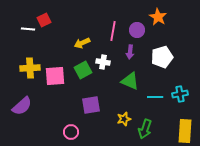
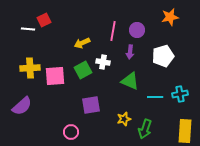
orange star: moved 12 px right; rotated 30 degrees clockwise
white pentagon: moved 1 px right, 1 px up
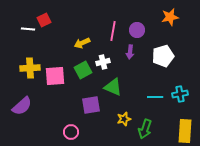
white cross: rotated 24 degrees counterclockwise
green triangle: moved 17 px left, 6 px down
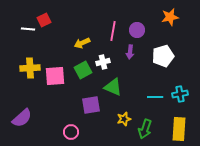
purple semicircle: moved 12 px down
yellow rectangle: moved 6 px left, 2 px up
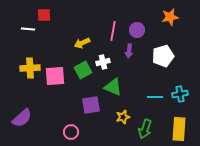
red square: moved 5 px up; rotated 24 degrees clockwise
purple arrow: moved 1 px left, 1 px up
yellow star: moved 1 px left, 2 px up
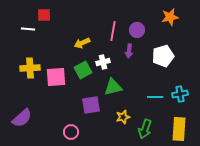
pink square: moved 1 px right, 1 px down
green triangle: rotated 36 degrees counterclockwise
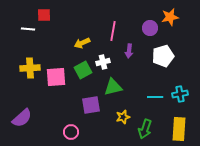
purple circle: moved 13 px right, 2 px up
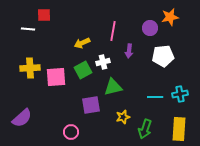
white pentagon: rotated 10 degrees clockwise
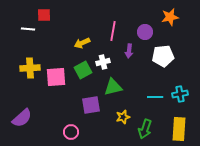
purple circle: moved 5 px left, 4 px down
